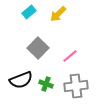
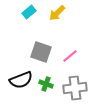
yellow arrow: moved 1 px left, 1 px up
gray square: moved 3 px right, 4 px down; rotated 25 degrees counterclockwise
gray cross: moved 1 px left, 2 px down
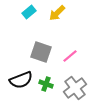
gray cross: rotated 30 degrees counterclockwise
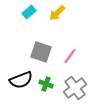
pink line: rotated 14 degrees counterclockwise
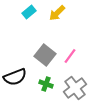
gray square: moved 4 px right, 3 px down; rotated 20 degrees clockwise
black semicircle: moved 6 px left, 3 px up
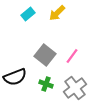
cyan rectangle: moved 1 px left, 2 px down
pink line: moved 2 px right
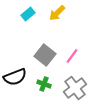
green cross: moved 2 px left
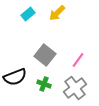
pink line: moved 6 px right, 4 px down
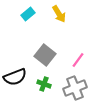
yellow arrow: moved 2 px right, 1 px down; rotated 78 degrees counterclockwise
gray cross: rotated 15 degrees clockwise
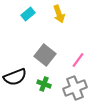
yellow arrow: rotated 12 degrees clockwise
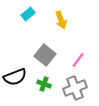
yellow arrow: moved 2 px right, 6 px down
